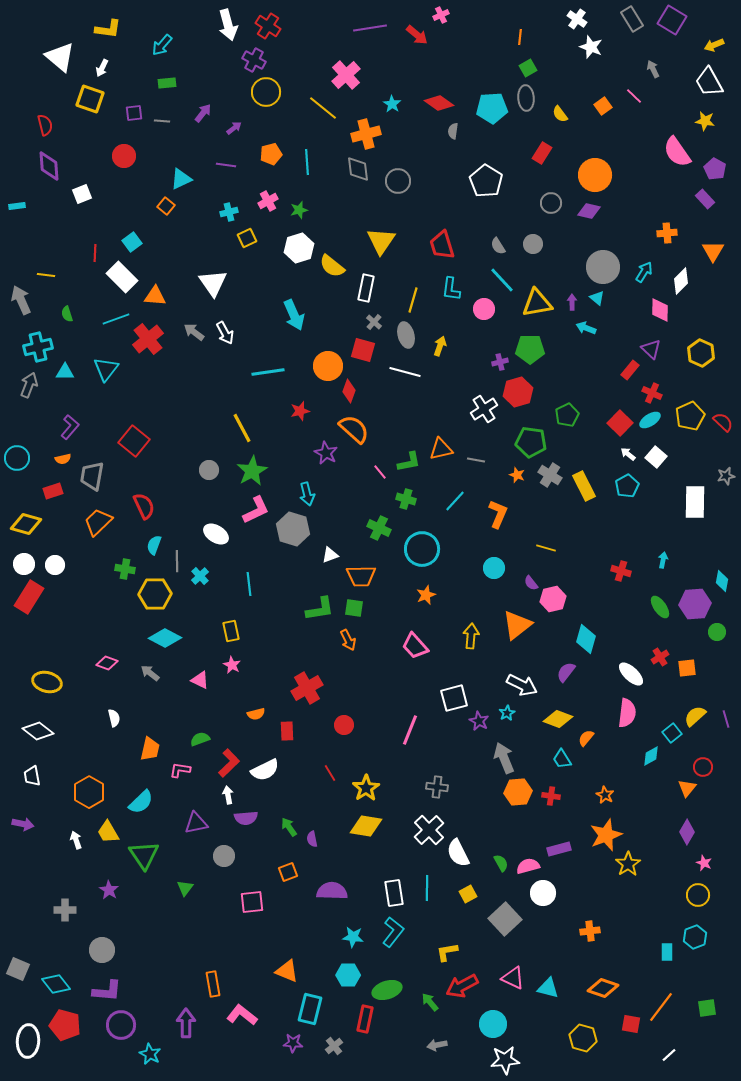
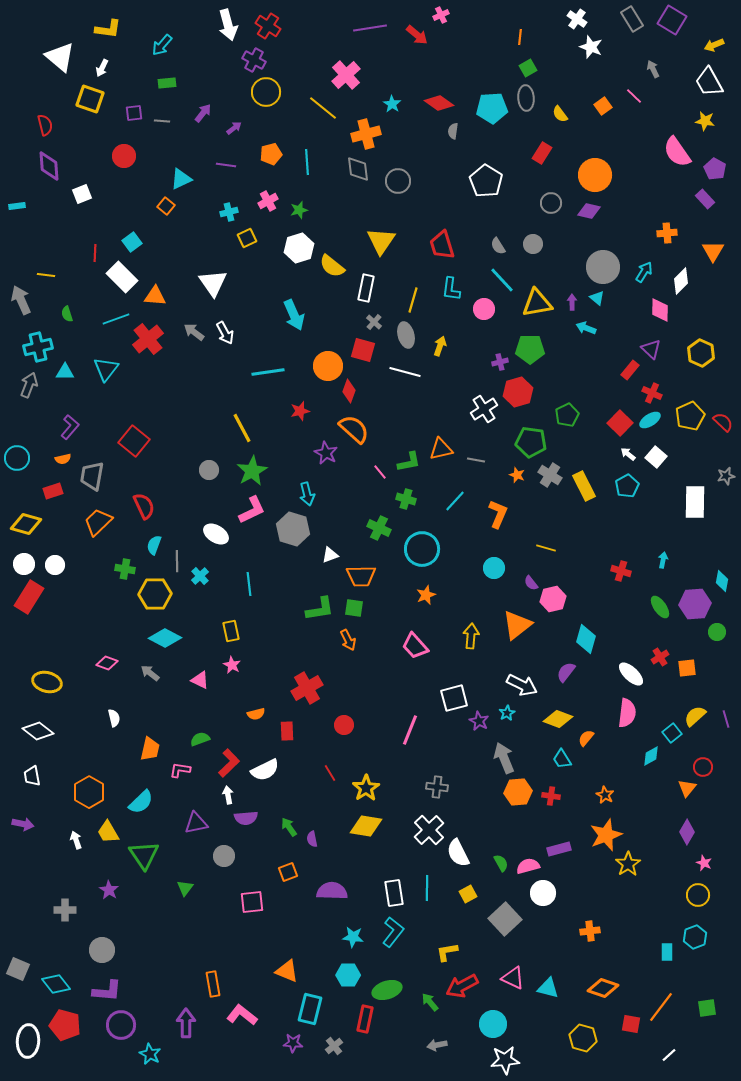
pink L-shape at (256, 510): moved 4 px left
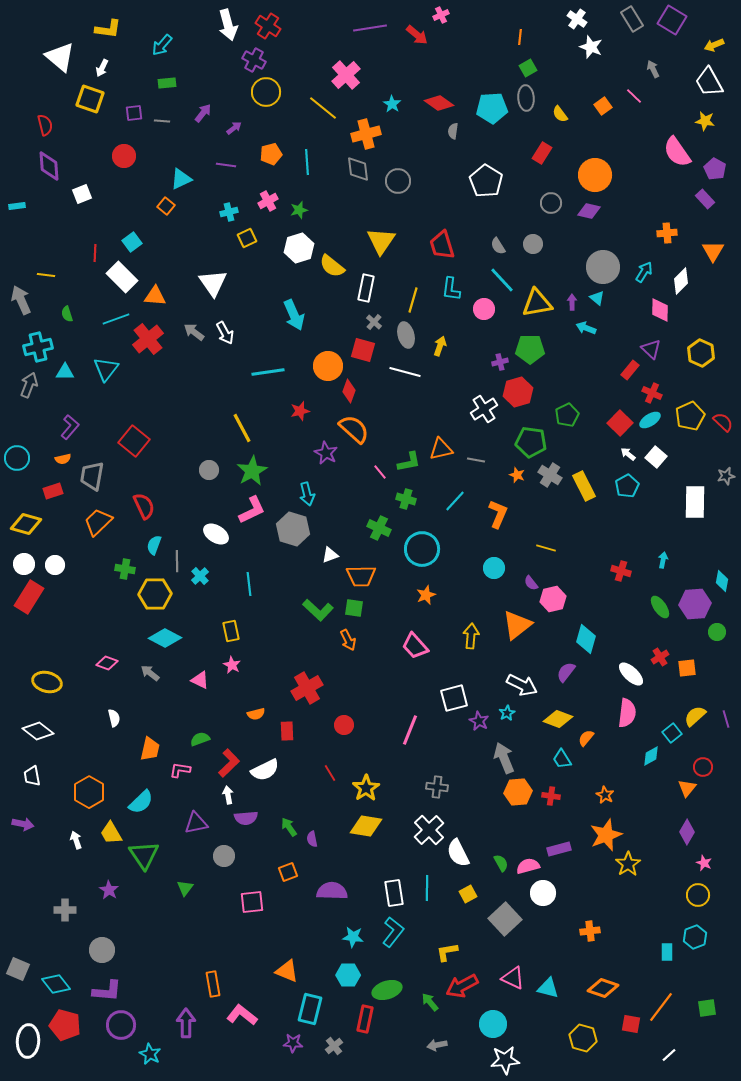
green L-shape at (320, 609): moved 2 px left, 1 px down; rotated 52 degrees clockwise
yellow trapezoid at (108, 832): moved 3 px right, 1 px down
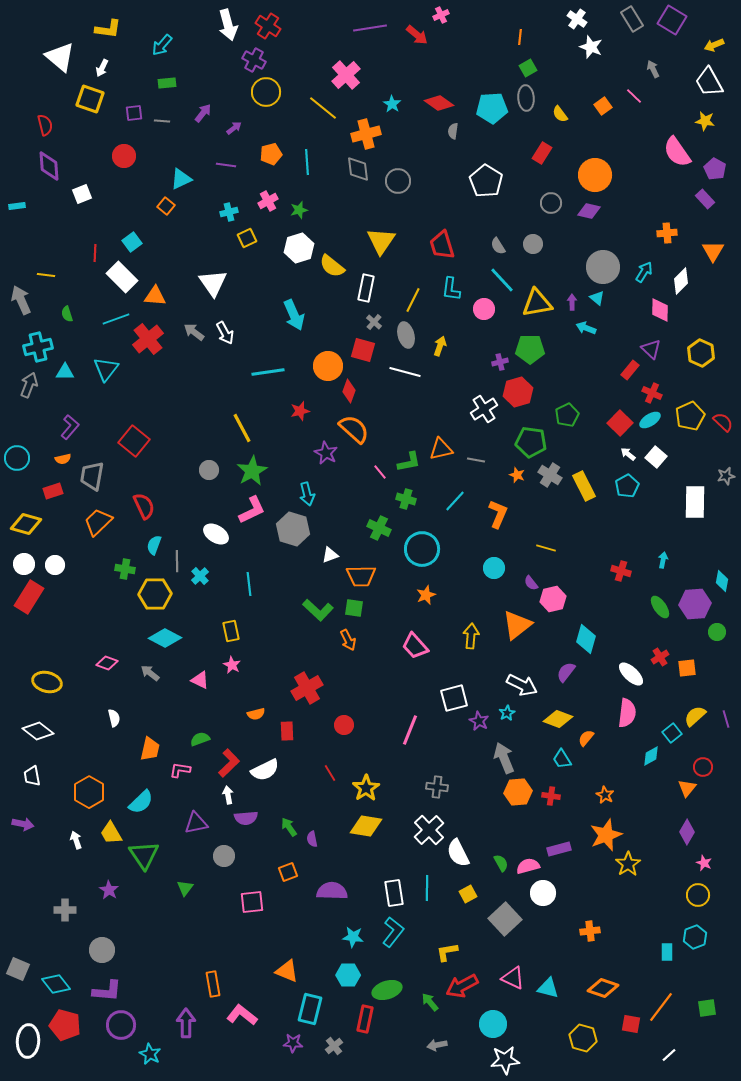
yellow line at (413, 300): rotated 10 degrees clockwise
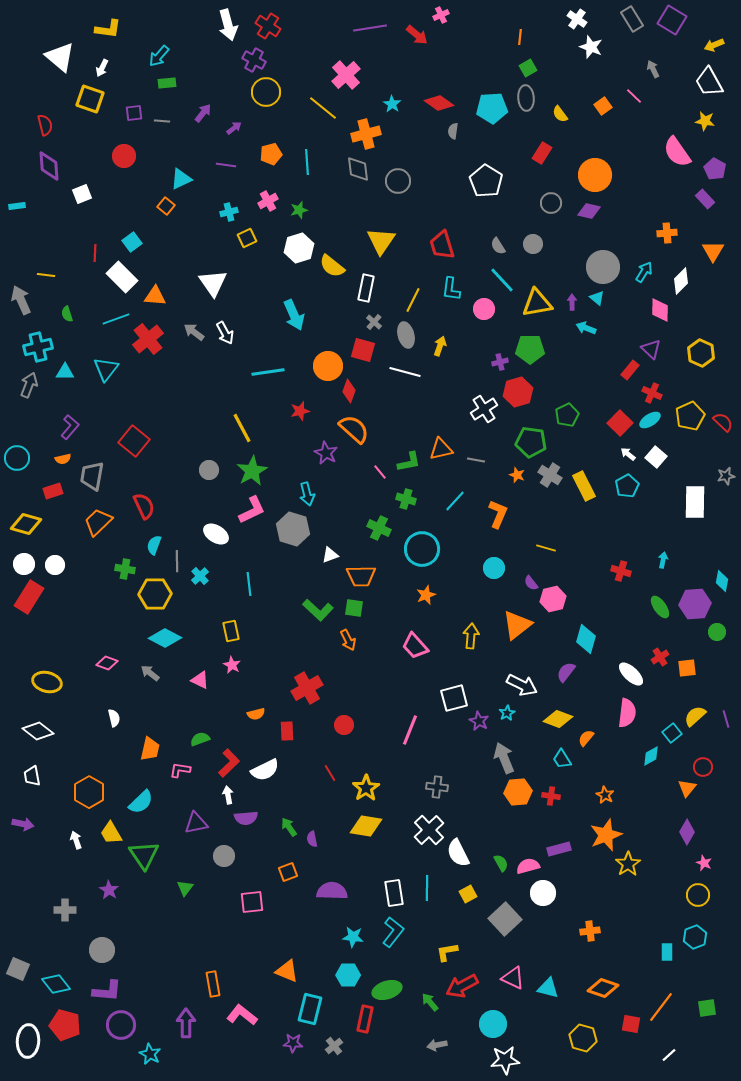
cyan arrow at (162, 45): moved 3 px left, 11 px down
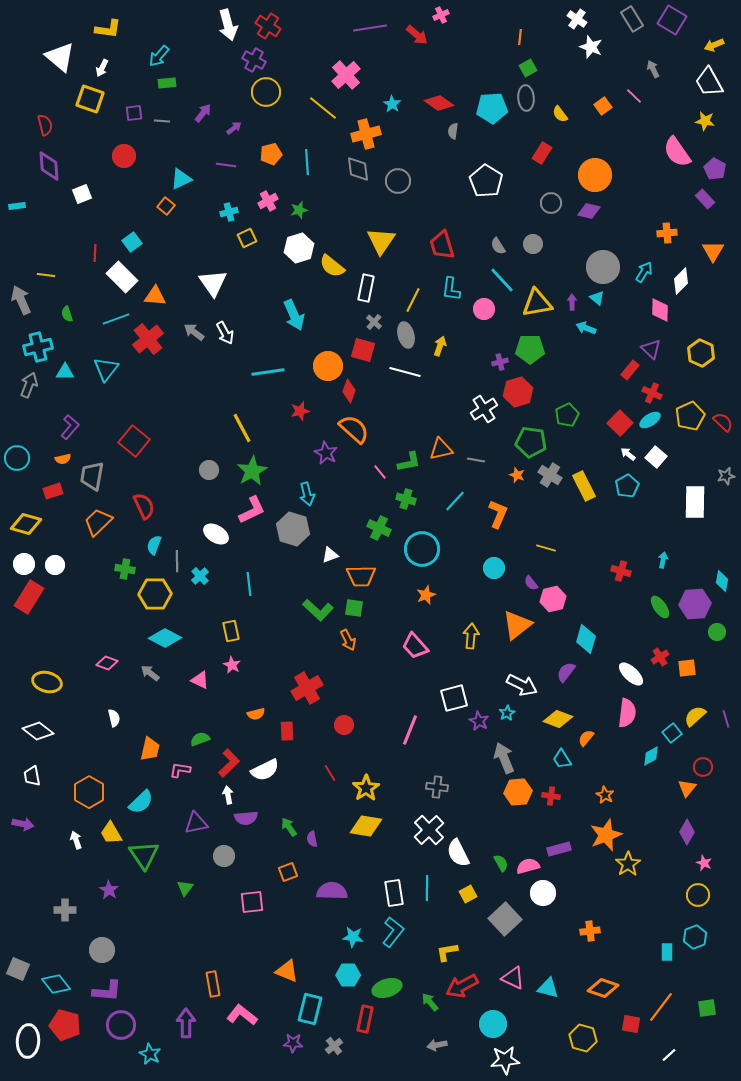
green ellipse at (387, 990): moved 2 px up
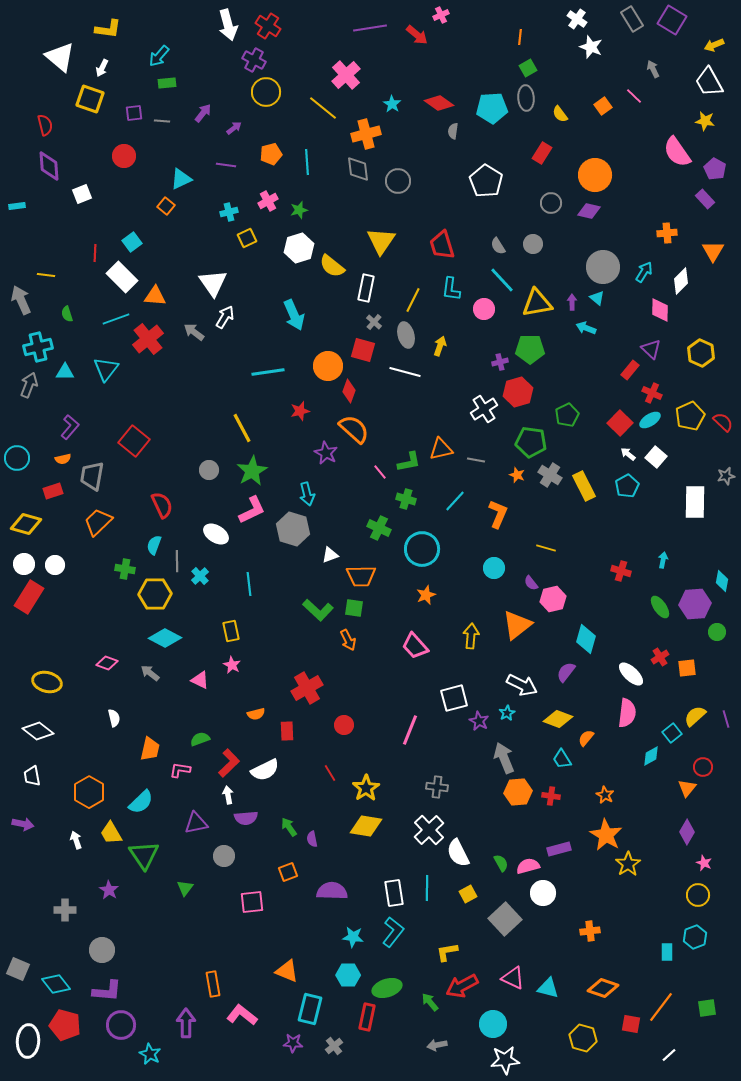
white arrow at (225, 333): moved 16 px up; rotated 120 degrees counterclockwise
red semicircle at (144, 506): moved 18 px right, 1 px up
orange star at (606, 835): rotated 20 degrees counterclockwise
red rectangle at (365, 1019): moved 2 px right, 2 px up
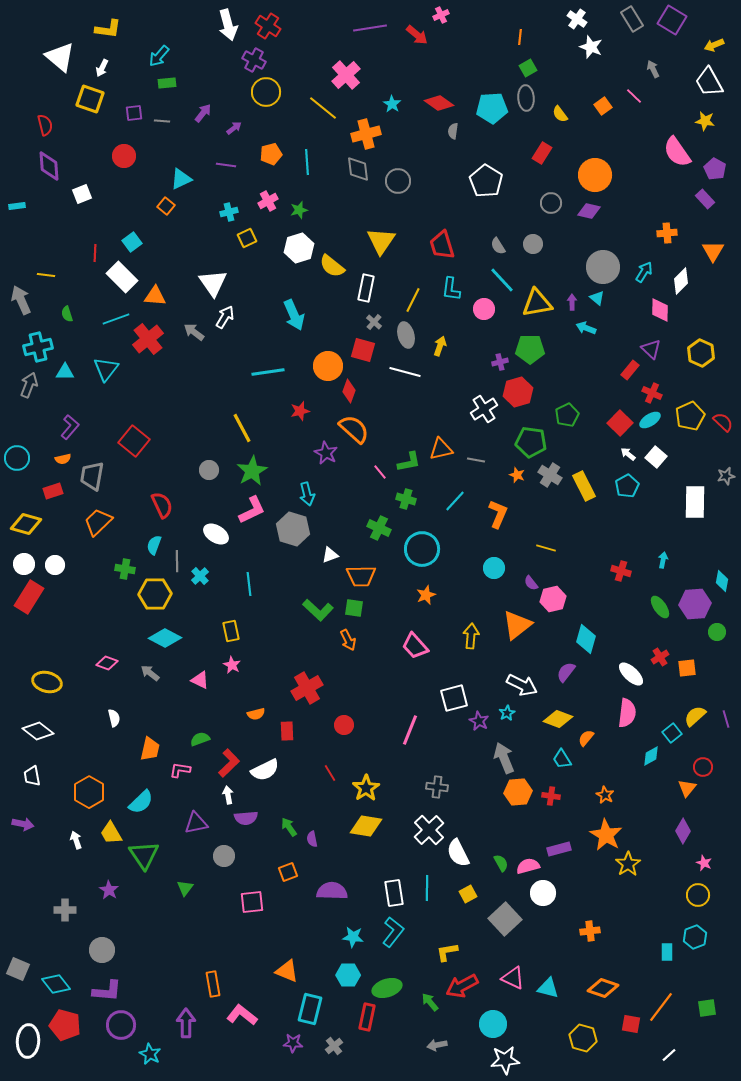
purple diamond at (687, 832): moved 4 px left, 1 px up
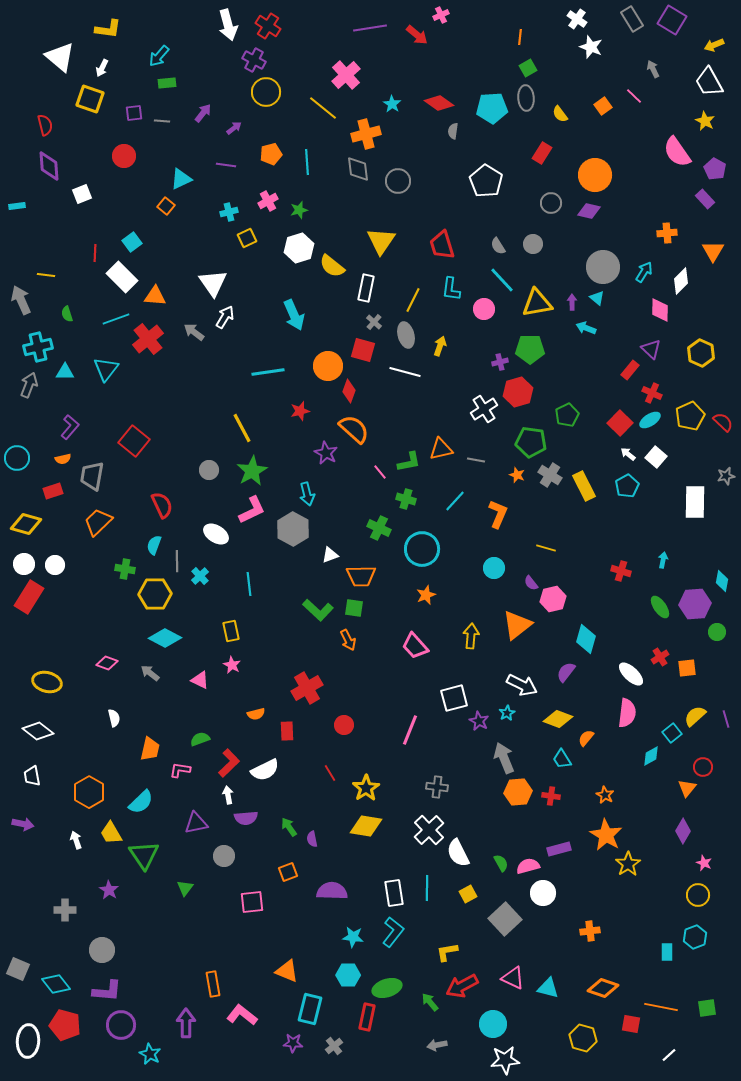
yellow star at (705, 121): rotated 18 degrees clockwise
gray hexagon at (293, 529): rotated 12 degrees clockwise
orange line at (661, 1007): rotated 64 degrees clockwise
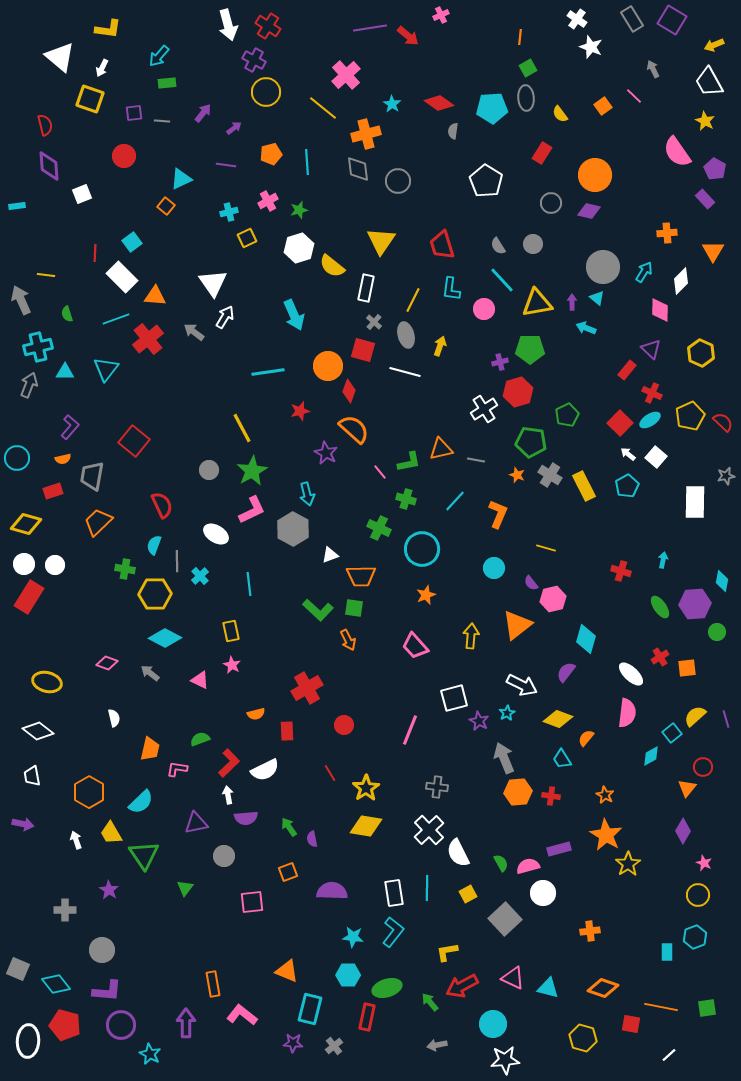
red arrow at (417, 35): moved 9 px left, 1 px down
red rectangle at (630, 370): moved 3 px left
pink L-shape at (180, 770): moved 3 px left, 1 px up
